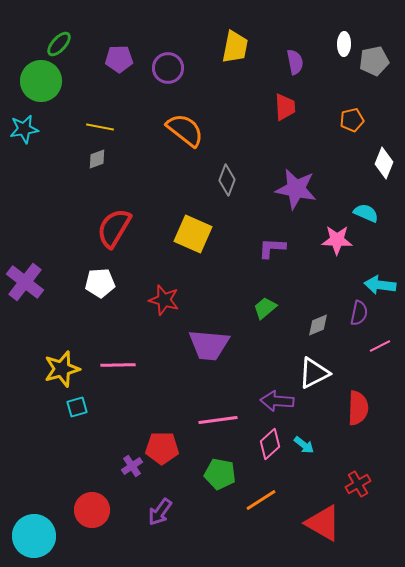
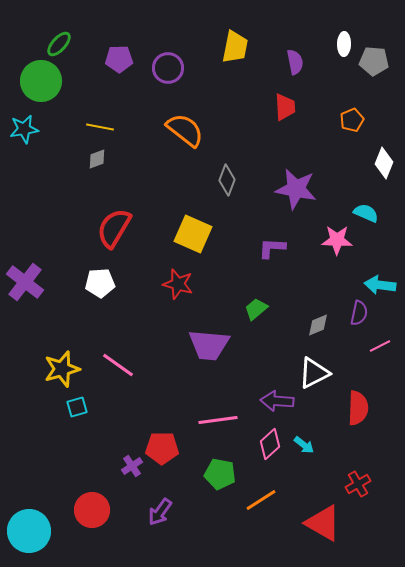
gray pentagon at (374, 61): rotated 16 degrees clockwise
orange pentagon at (352, 120): rotated 10 degrees counterclockwise
red star at (164, 300): moved 14 px right, 16 px up
green trapezoid at (265, 308): moved 9 px left, 1 px down
pink line at (118, 365): rotated 36 degrees clockwise
cyan circle at (34, 536): moved 5 px left, 5 px up
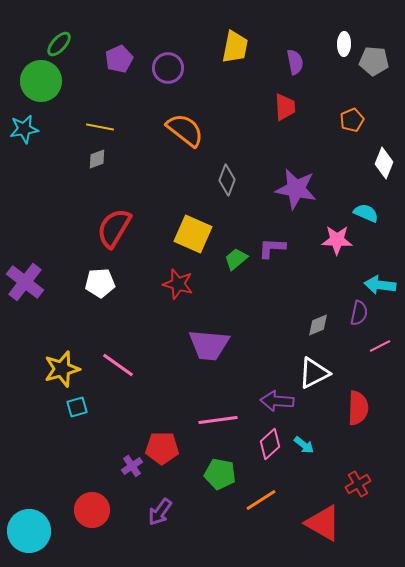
purple pentagon at (119, 59): rotated 24 degrees counterclockwise
green trapezoid at (256, 309): moved 20 px left, 50 px up
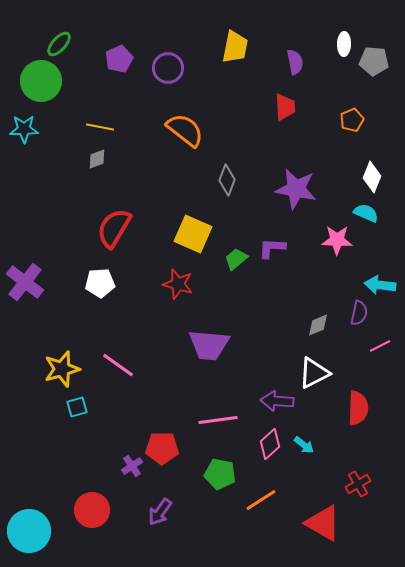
cyan star at (24, 129): rotated 8 degrees clockwise
white diamond at (384, 163): moved 12 px left, 14 px down
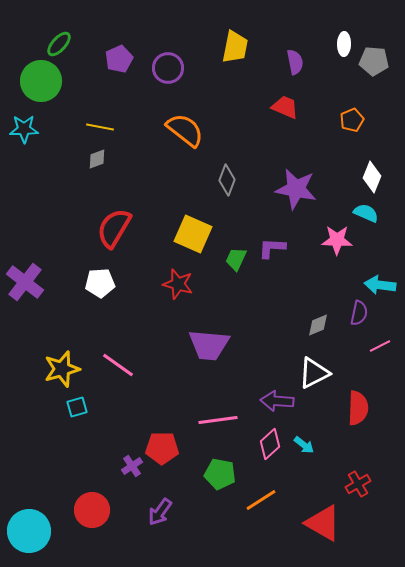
red trapezoid at (285, 107): rotated 64 degrees counterclockwise
green trapezoid at (236, 259): rotated 25 degrees counterclockwise
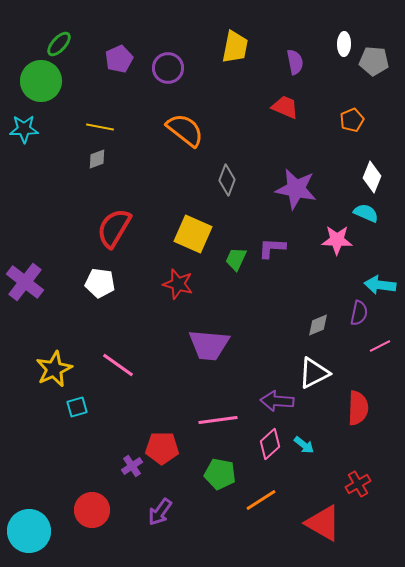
white pentagon at (100, 283): rotated 12 degrees clockwise
yellow star at (62, 369): moved 8 px left; rotated 9 degrees counterclockwise
